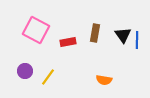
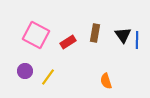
pink square: moved 5 px down
red rectangle: rotated 21 degrees counterclockwise
orange semicircle: moved 2 px right, 1 px down; rotated 63 degrees clockwise
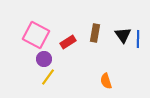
blue line: moved 1 px right, 1 px up
purple circle: moved 19 px right, 12 px up
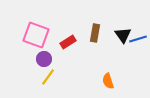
pink square: rotated 8 degrees counterclockwise
blue line: rotated 72 degrees clockwise
orange semicircle: moved 2 px right
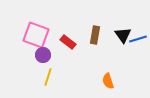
brown rectangle: moved 2 px down
red rectangle: rotated 70 degrees clockwise
purple circle: moved 1 px left, 4 px up
yellow line: rotated 18 degrees counterclockwise
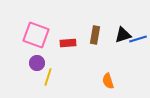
black triangle: rotated 48 degrees clockwise
red rectangle: moved 1 px down; rotated 42 degrees counterclockwise
purple circle: moved 6 px left, 8 px down
